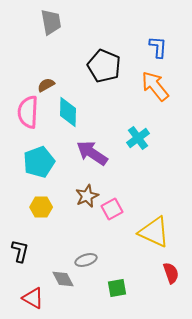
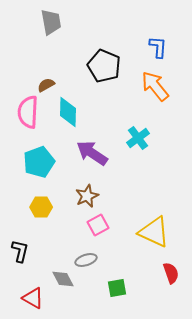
pink square: moved 14 px left, 16 px down
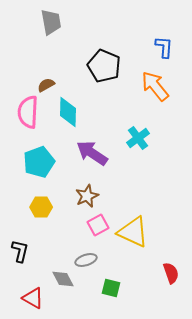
blue L-shape: moved 6 px right
yellow triangle: moved 21 px left
green square: moved 6 px left; rotated 24 degrees clockwise
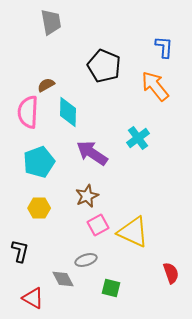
yellow hexagon: moved 2 px left, 1 px down
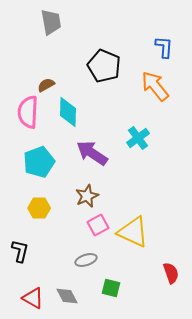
gray diamond: moved 4 px right, 17 px down
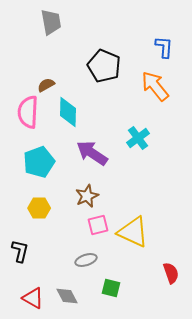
pink square: rotated 15 degrees clockwise
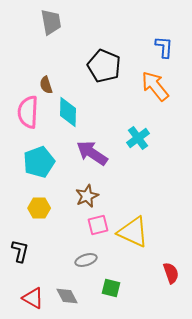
brown semicircle: rotated 78 degrees counterclockwise
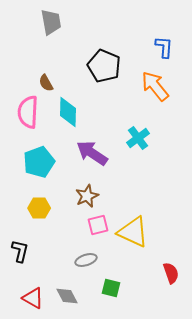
brown semicircle: moved 2 px up; rotated 12 degrees counterclockwise
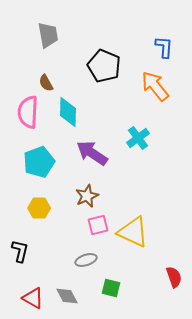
gray trapezoid: moved 3 px left, 13 px down
red semicircle: moved 3 px right, 4 px down
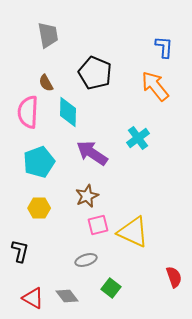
black pentagon: moved 9 px left, 7 px down
green square: rotated 24 degrees clockwise
gray diamond: rotated 10 degrees counterclockwise
